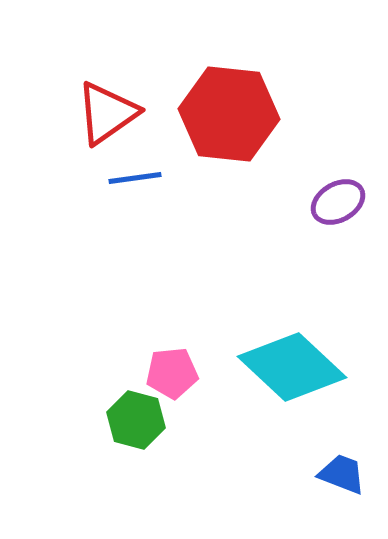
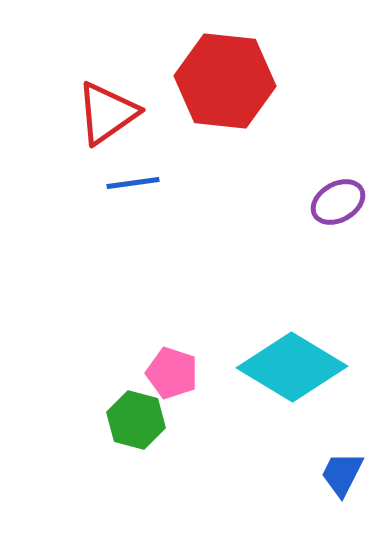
red hexagon: moved 4 px left, 33 px up
blue line: moved 2 px left, 5 px down
cyan diamond: rotated 12 degrees counterclockwise
pink pentagon: rotated 24 degrees clockwise
blue trapezoid: rotated 84 degrees counterclockwise
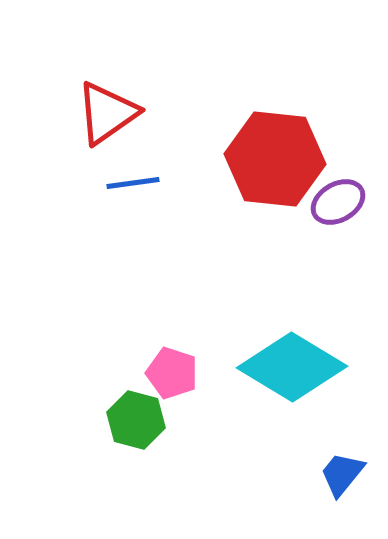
red hexagon: moved 50 px right, 78 px down
blue trapezoid: rotated 12 degrees clockwise
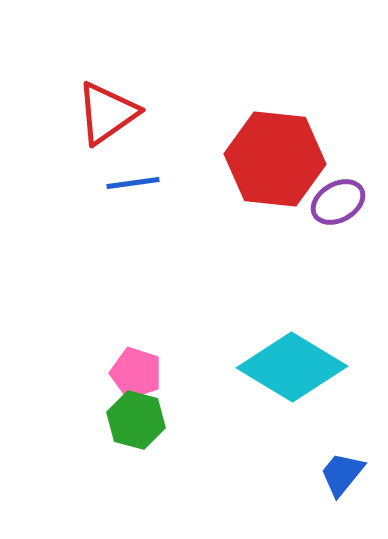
pink pentagon: moved 36 px left
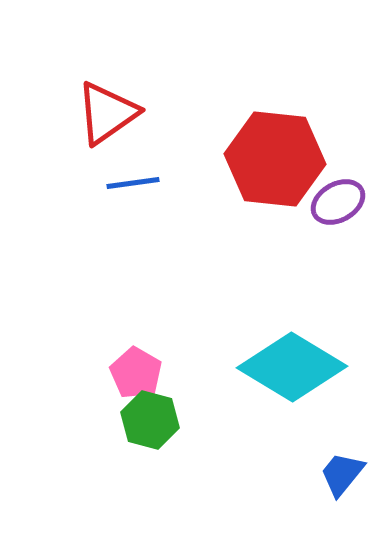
pink pentagon: rotated 12 degrees clockwise
green hexagon: moved 14 px right
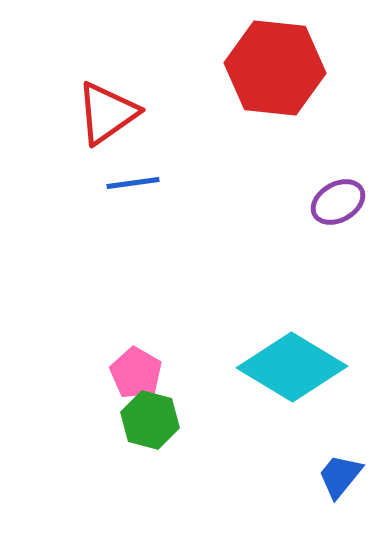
red hexagon: moved 91 px up
blue trapezoid: moved 2 px left, 2 px down
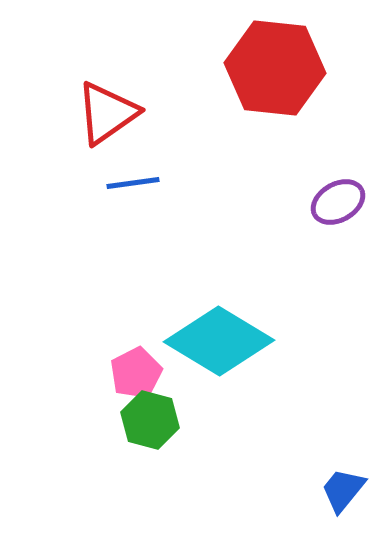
cyan diamond: moved 73 px left, 26 px up
pink pentagon: rotated 15 degrees clockwise
blue trapezoid: moved 3 px right, 14 px down
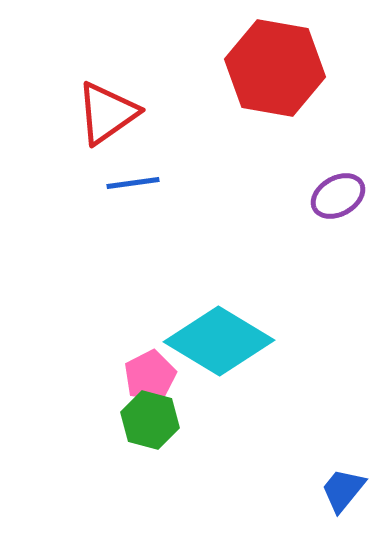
red hexagon: rotated 4 degrees clockwise
purple ellipse: moved 6 px up
pink pentagon: moved 14 px right, 3 px down
